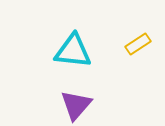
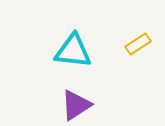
purple triangle: rotated 16 degrees clockwise
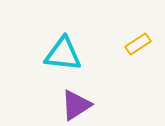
cyan triangle: moved 10 px left, 3 px down
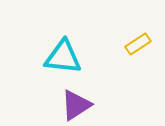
cyan triangle: moved 3 px down
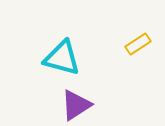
cyan triangle: moved 1 px left, 1 px down; rotated 9 degrees clockwise
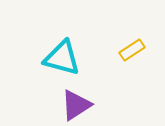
yellow rectangle: moved 6 px left, 6 px down
